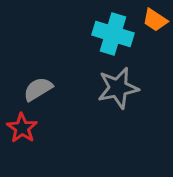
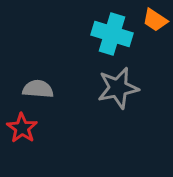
cyan cross: moved 1 px left
gray semicircle: rotated 36 degrees clockwise
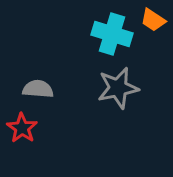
orange trapezoid: moved 2 px left
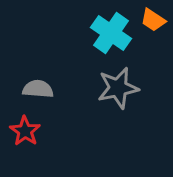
cyan cross: moved 1 px left, 1 px up; rotated 18 degrees clockwise
red star: moved 3 px right, 3 px down
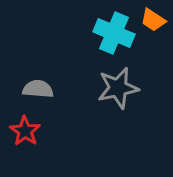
cyan cross: moved 3 px right; rotated 12 degrees counterclockwise
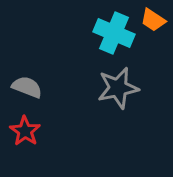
gray semicircle: moved 11 px left, 2 px up; rotated 16 degrees clockwise
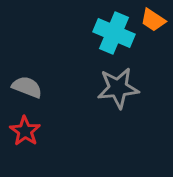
gray star: rotated 6 degrees clockwise
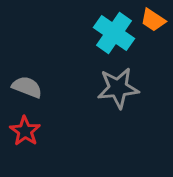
cyan cross: rotated 12 degrees clockwise
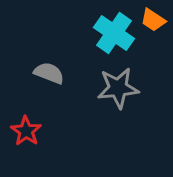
gray semicircle: moved 22 px right, 14 px up
red star: moved 1 px right
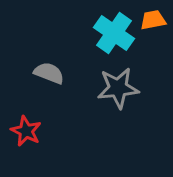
orange trapezoid: rotated 136 degrees clockwise
red star: rotated 8 degrees counterclockwise
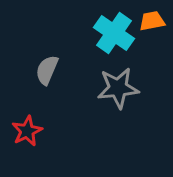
orange trapezoid: moved 1 px left, 1 px down
gray semicircle: moved 2 px left, 3 px up; rotated 88 degrees counterclockwise
red star: moved 1 px right; rotated 20 degrees clockwise
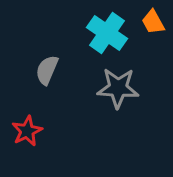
orange trapezoid: moved 1 px right, 1 px down; rotated 108 degrees counterclockwise
cyan cross: moved 7 px left
gray star: rotated 9 degrees clockwise
